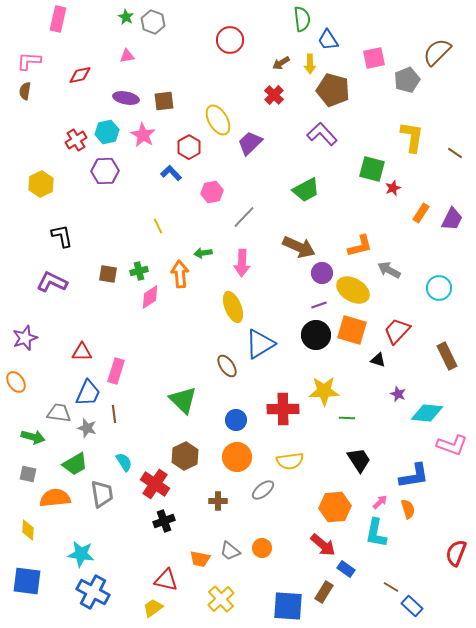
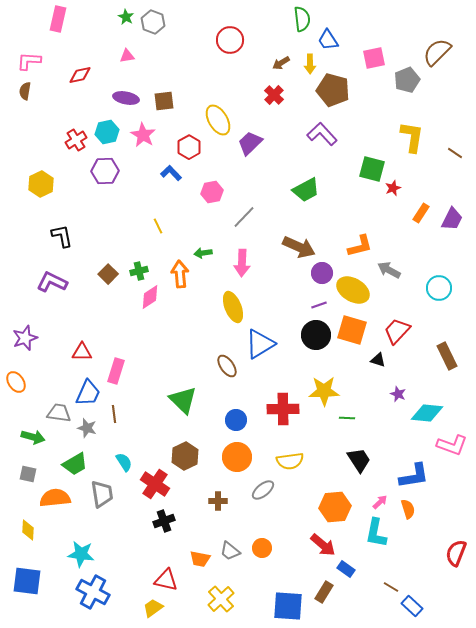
brown square at (108, 274): rotated 36 degrees clockwise
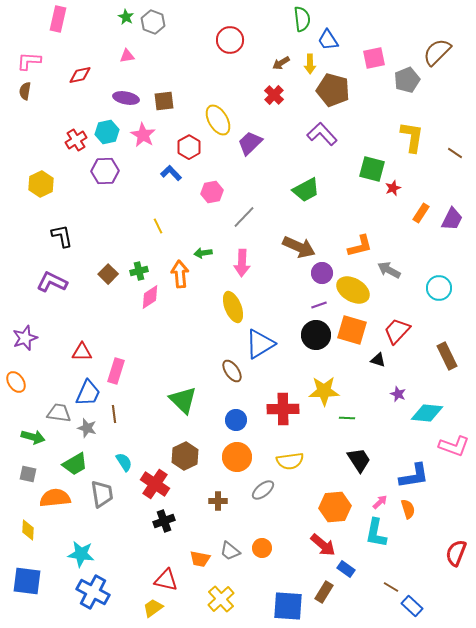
brown ellipse at (227, 366): moved 5 px right, 5 px down
pink L-shape at (452, 445): moved 2 px right, 1 px down
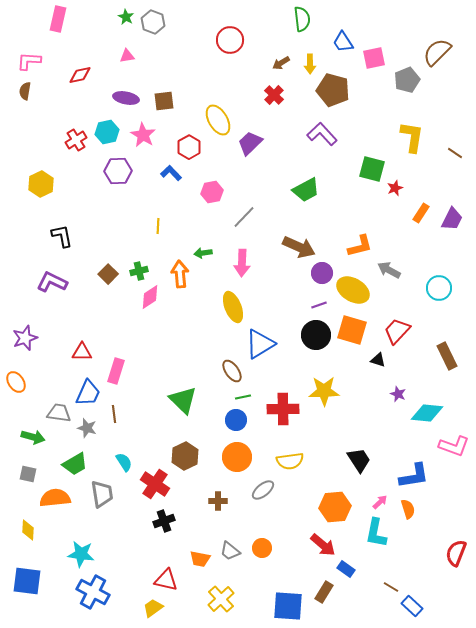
blue trapezoid at (328, 40): moved 15 px right, 2 px down
purple hexagon at (105, 171): moved 13 px right
red star at (393, 188): moved 2 px right
yellow line at (158, 226): rotated 28 degrees clockwise
green line at (347, 418): moved 104 px left, 21 px up; rotated 14 degrees counterclockwise
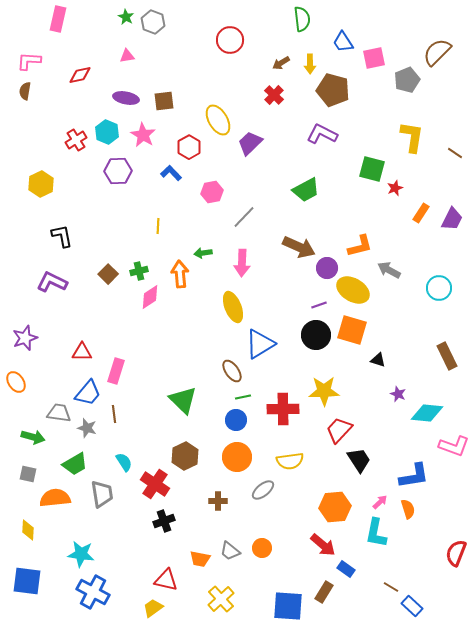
cyan hexagon at (107, 132): rotated 25 degrees counterclockwise
purple L-shape at (322, 134): rotated 20 degrees counterclockwise
purple circle at (322, 273): moved 5 px right, 5 px up
red trapezoid at (397, 331): moved 58 px left, 99 px down
blue trapezoid at (88, 393): rotated 16 degrees clockwise
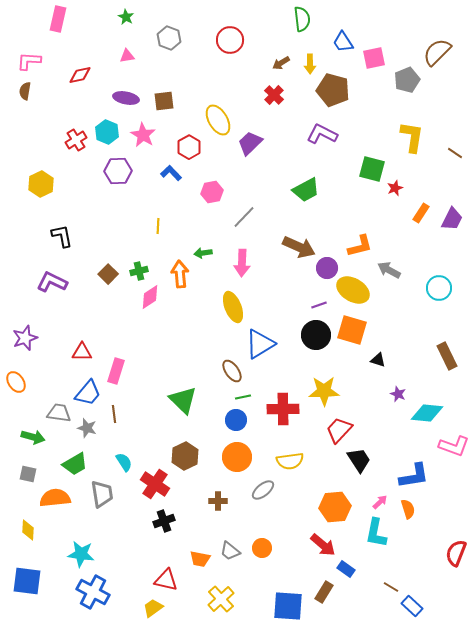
gray hexagon at (153, 22): moved 16 px right, 16 px down
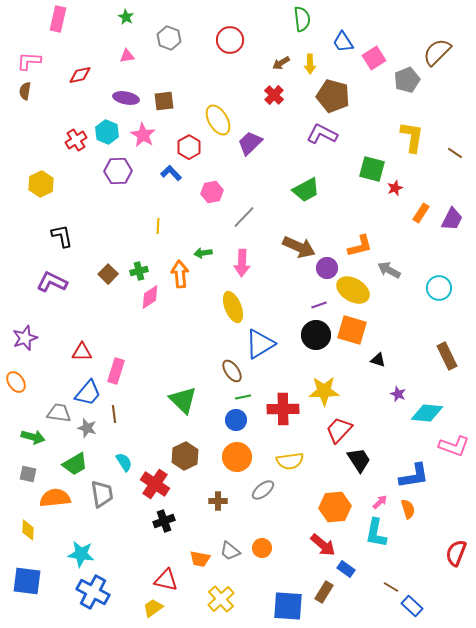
pink square at (374, 58): rotated 20 degrees counterclockwise
brown pentagon at (333, 90): moved 6 px down
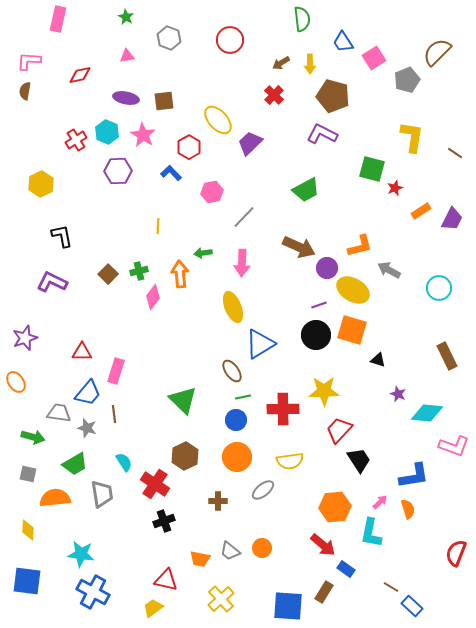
yellow ellipse at (218, 120): rotated 12 degrees counterclockwise
orange rectangle at (421, 213): moved 2 px up; rotated 24 degrees clockwise
pink diamond at (150, 297): moved 3 px right; rotated 20 degrees counterclockwise
cyan L-shape at (376, 533): moved 5 px left
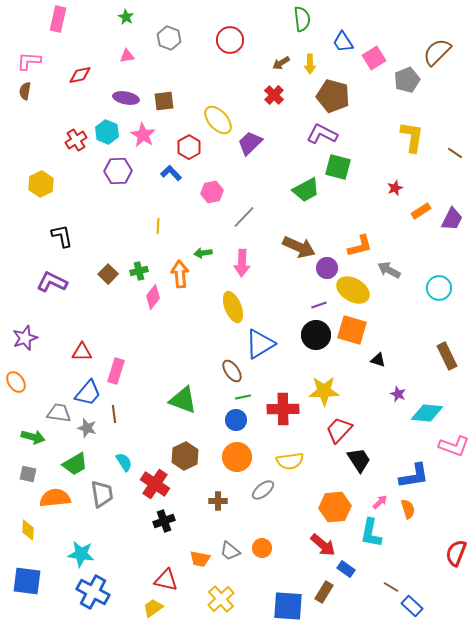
green square at (372, 169): moved 34 px left, 2 px up
green triangle at (183, 400): rotated 24 degrees counterclockwise
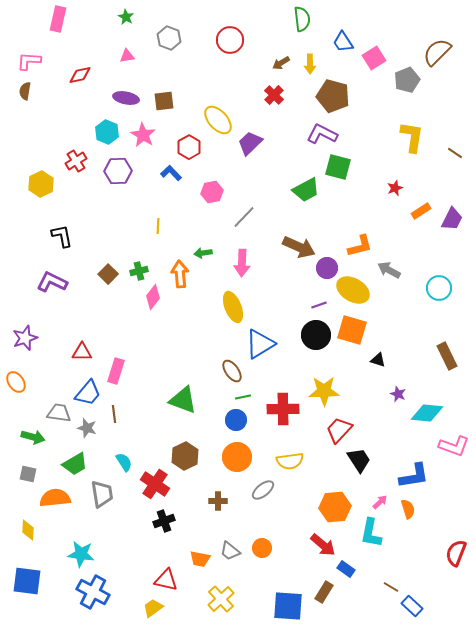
red cross at (76, 140): moved 21 px down
